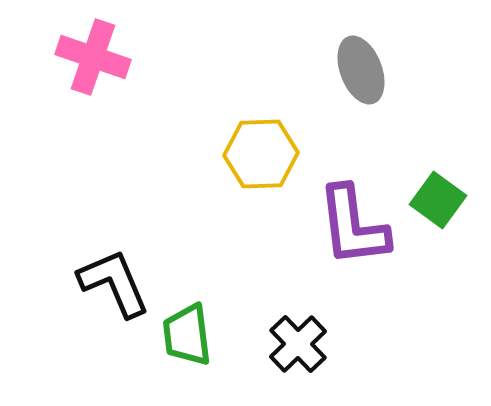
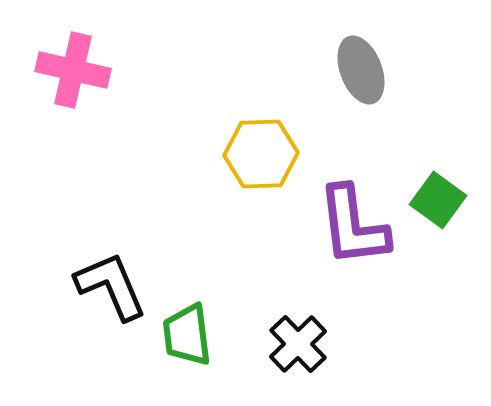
pink cross: moved 20 px left, 13 px down; rotated 6 degrees counterclockwise
black L-shape: moved 3 px left, 3 px down
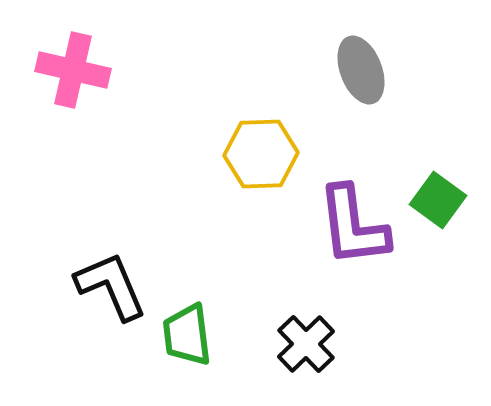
black cross: moved 8 px right
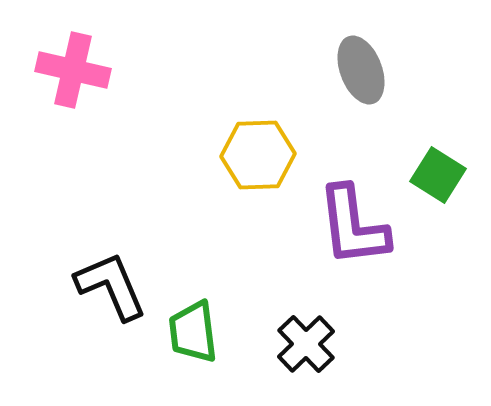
yellow hexagon: moved 3 px left, 1 px down
green square: moved 25 px up; rotated 4 degrees counterclockwise
green trapezoid: moved 6 px right, 3 px up
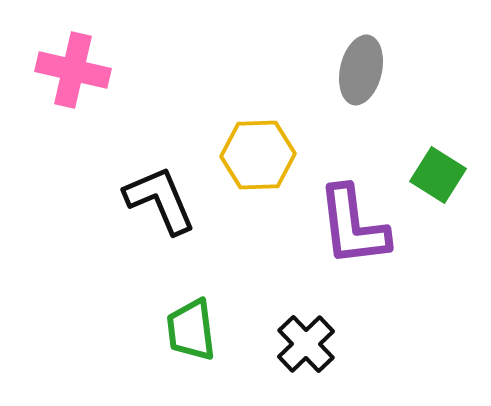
gray ellipse: rotated 34 degrees clockwise
black L-shape: moved 49 px right, 86 px up
green trapezoid: moved 2 px left, 2 px up
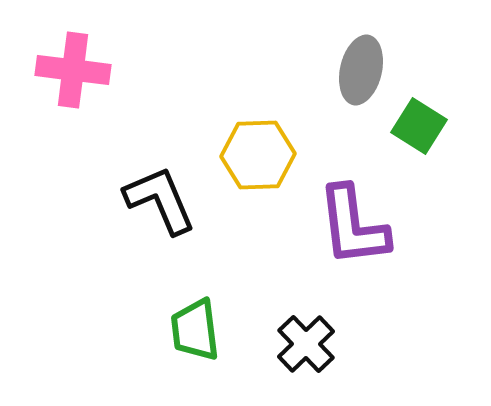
pink cross: rotated 6 degrees counterclockwise
green square: moved 19 px left, 49 px up
green trapezoid: moved 4 px right
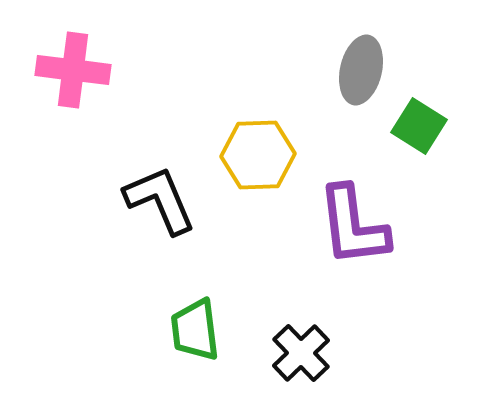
black cross: moved 5 px left, 9 px down
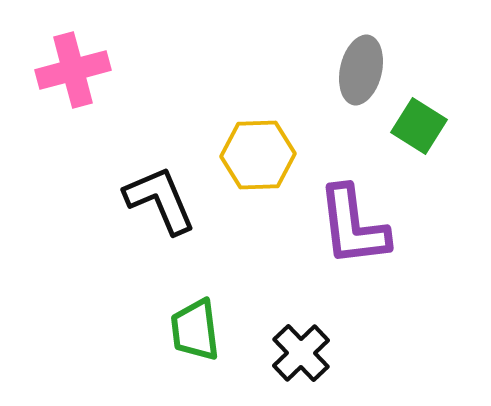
pink cross: rotated 22 degrees counterclockwise
